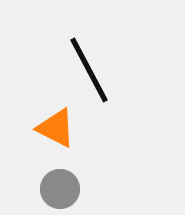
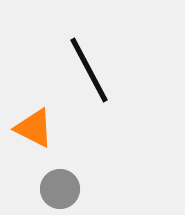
orange triangle: moved 22 px left
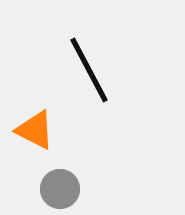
orange triangle: moved 1 px right, 2 px down
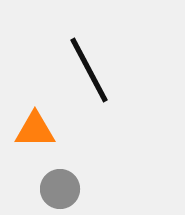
orange triangle: rotated 27 degrees counterclockwise
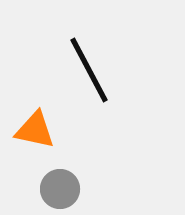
orange triangle: rotated 12 degrees clockwise
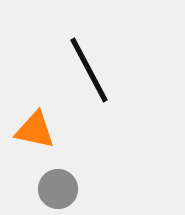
gray circle: moved 2 px left
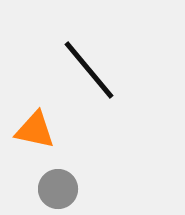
black line: rotated 12 degrees counterclockwise
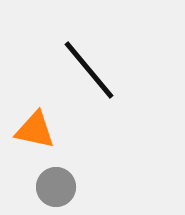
gray circle: moved 2 px left, 2 px up
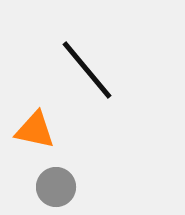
black line: moved 2 px left
